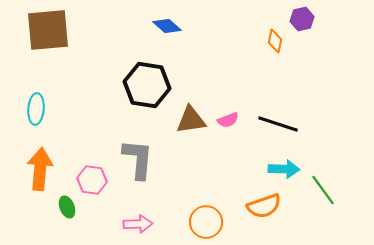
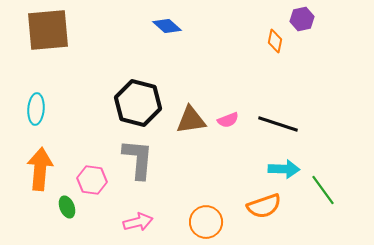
black hexagon: moved 9 px left, 18 px down; rotated 6 degrees clockwise
pink arrow: moved 2 px up; rotated 12 degrees counterclockwise
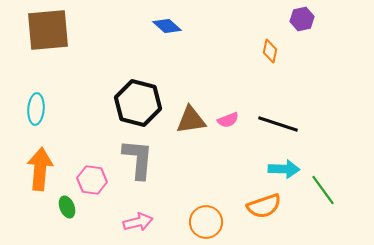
orange diamond: moved 5 px left, 10 px down
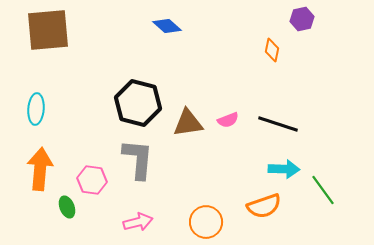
orange diamond: moved 2 px right, 1 px up
brown triangle: moved 3 px left, 3 px down
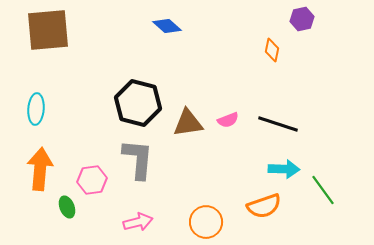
pink hexagon: rotated 16 degrees counterclockwise
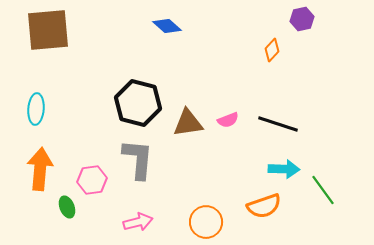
orange diamond: rotated 30 degrees clockwise
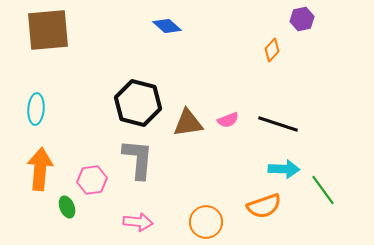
pink arrow: rotated 20 degrees clockwise
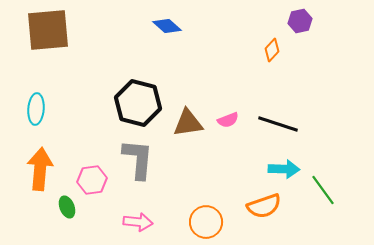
purple hexagon: moved 2 px left, 2 px down
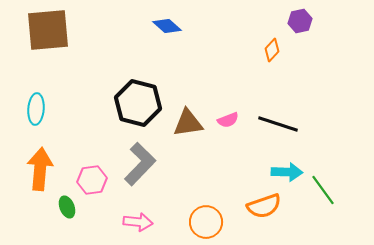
gray L-shape: moved 2 px right, 5 px down; rotated 39 degrees clockwise
cyan arrow: moved 3 px right, 3 px down
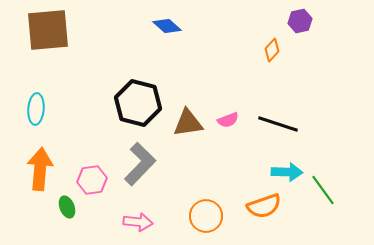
orange circle: moved 6 px up
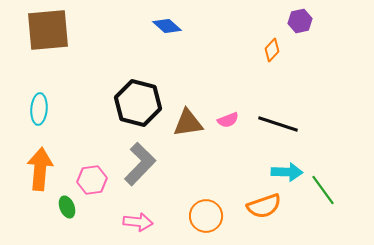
cyan ellipse: moved 3 px right
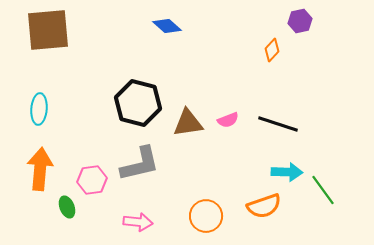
gray L-shape: rotated 33 degrees clockwise
